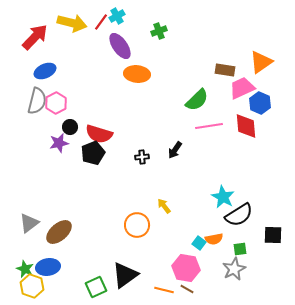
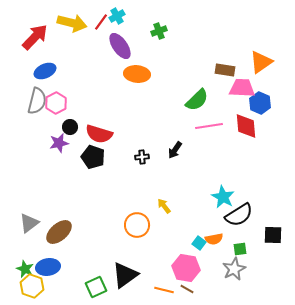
pink trapezoid at (242, 88): rotated 28 degrees clockwise
black pentagon at (93, 153): moved 4 px down; rotated 30 degrees counterclockwise
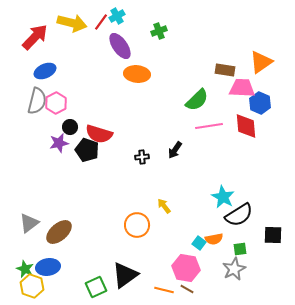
black pentagon at (93, 157): moved 6 px left, 7 px up
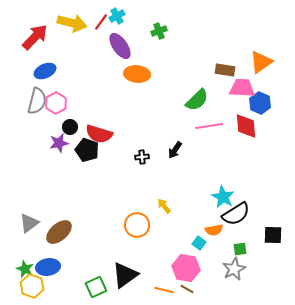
black semicircle at (239, 215): moved 3 px left, 1 px up
orange semicircle at (214, 239): moved 9 px up
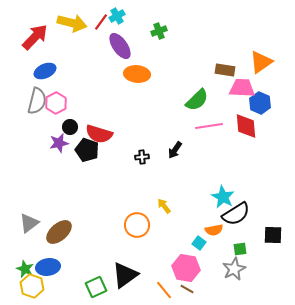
orange line at (164, 290): rotated 36 degrees clockwise
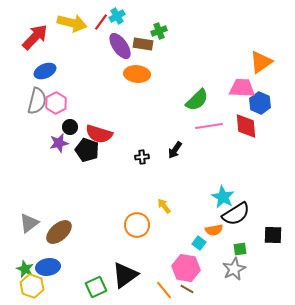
brown rectangle at (225, 70): moved 82 px left, 26 px up
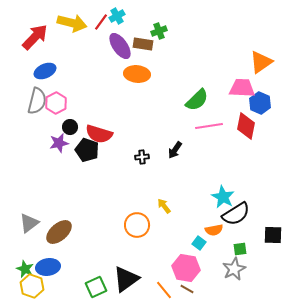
red diamond at (246, 126): rotated 16 degrees clockwise
black triangle at (125, 275): moved 1 px right, 4 px down
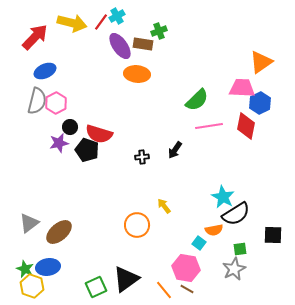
blue hexagon at (260, 103): rotated 10 degrees clockwise
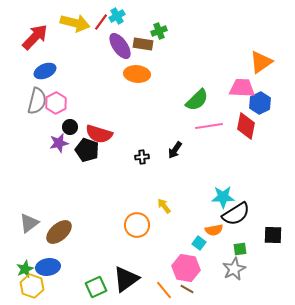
yellow arrow at (72, 23): moved 3 px right
cyan star at (223, 197): rotated 30 degrees counterclockwise
green star at (25, 269): rotated 24 degrees clockwise
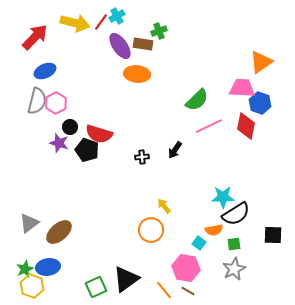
blue hexagon at (260, 103): rotated 15 degrees counterclockwise
pink line at (209, 126): rotated 16 degrees counterclockwise
purple star at (59, 143): rotated 30 degrees clockwise
orange circle at (137, 225): moved 14 px right, 5 px down
green square at (240, 249): moved 6 px left, 5 px up
brown line at (187, 289): moved 1 px right, 2 px down
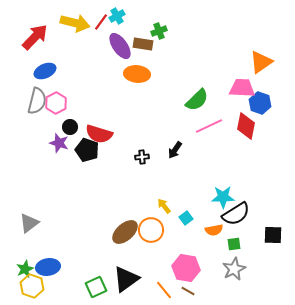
brown ellipse at (59, 232): moved 66 px right
cyan square at (199, 243): moved 13 px left, 25 px up; rotated 16 degrees clockwise
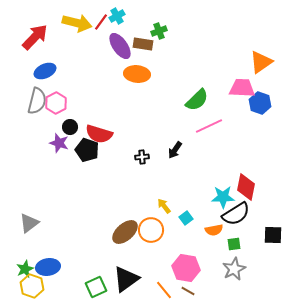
yellow arrow at (75, 23): moved 2 px right
red diamond at (246, 126): moved 61 px down
